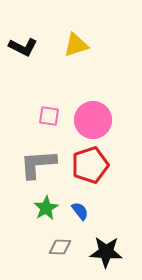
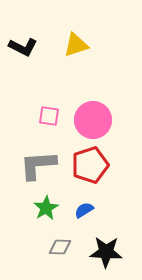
gray L-shape: moved 1 px down
blue semicircle: moved 4 px right, 1 px up; rotated 84 degrees counterclockwise
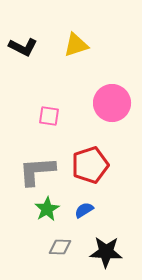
pink circle: moved 19 px right, 17 px up
gray L-shape: moved 1 px left, 6 px down
green star: moved 1 px right, 1 px down
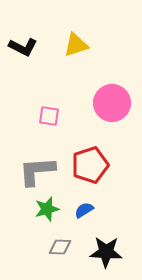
green star: rotated 15 degrees clockwise
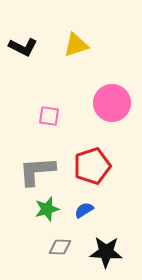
red pentagon: moved 2 px right, 1 px down
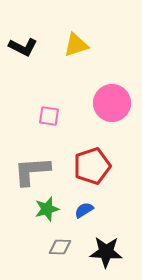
gray L-shape: moved 5 px left
